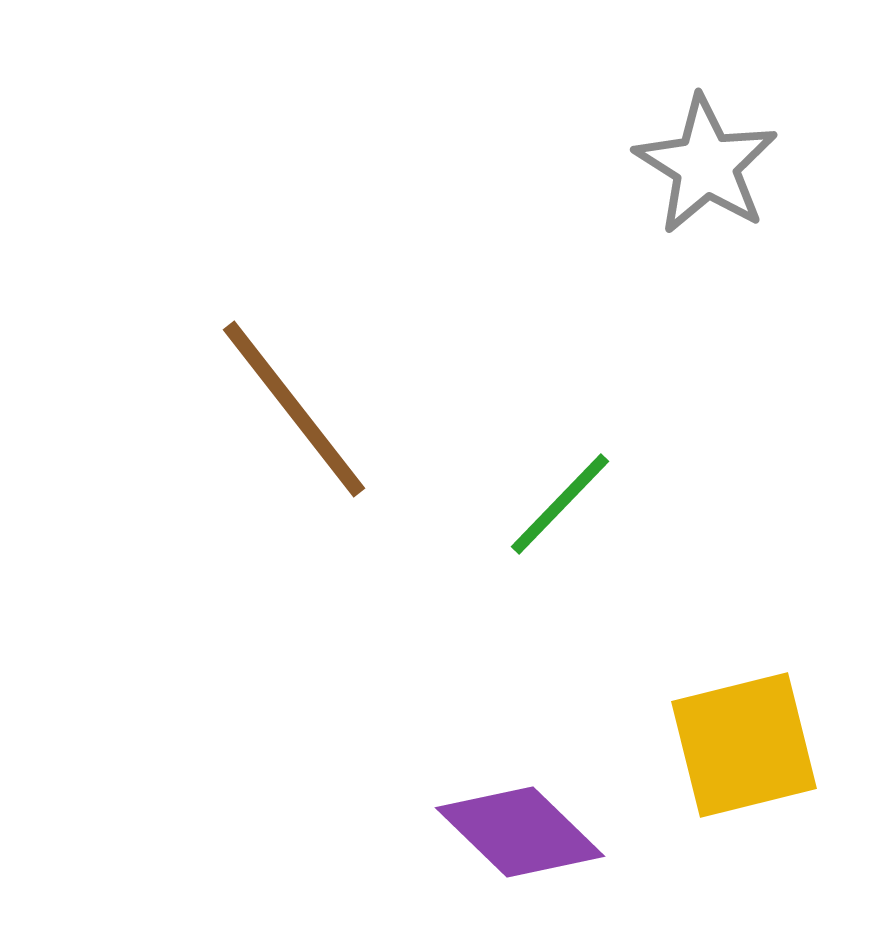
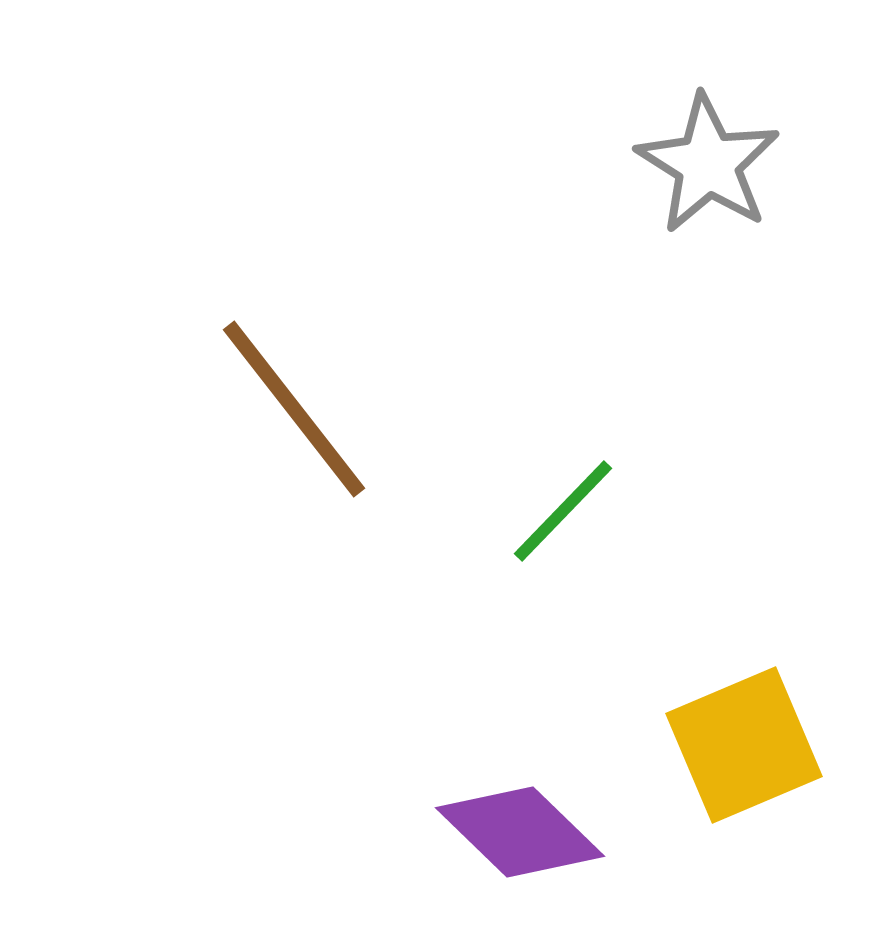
gray star: moved 2 px right, 1 px up
green line: moved 3 px right, 7 px down
yellow square: rotated 9 degrees counterclockwise
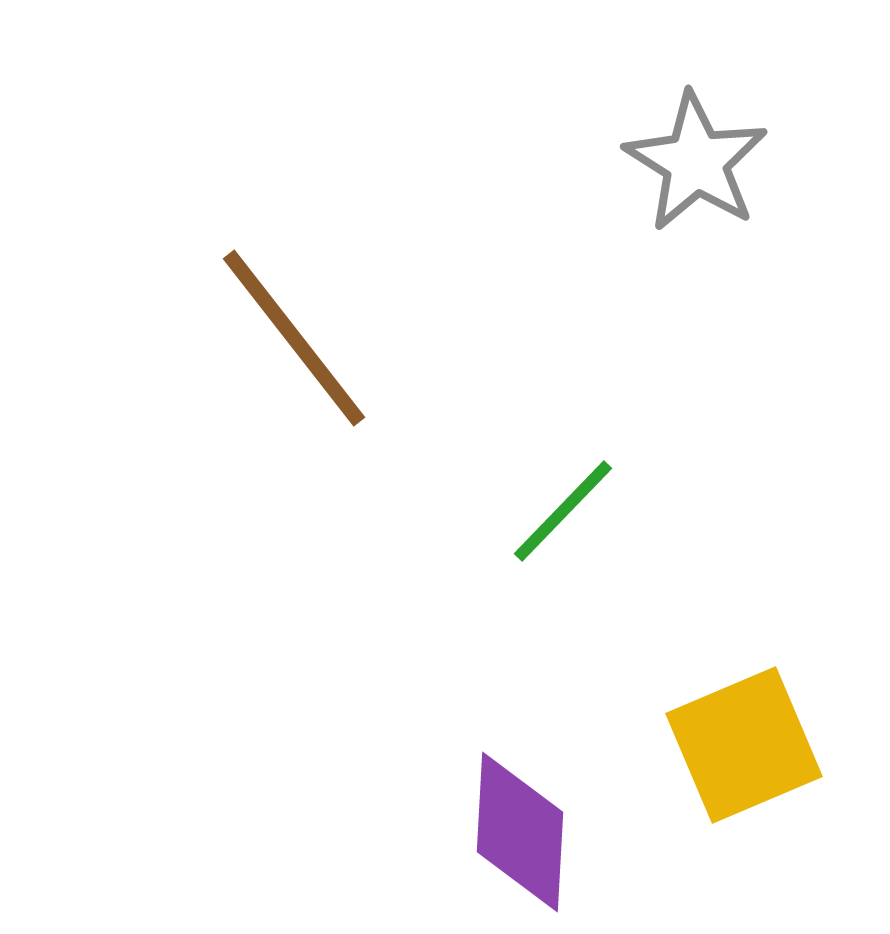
gray star: moved 12 px left, 2 px up
brown line: moved 71 px up
purple diamond: rotated 49 degrees clockwise
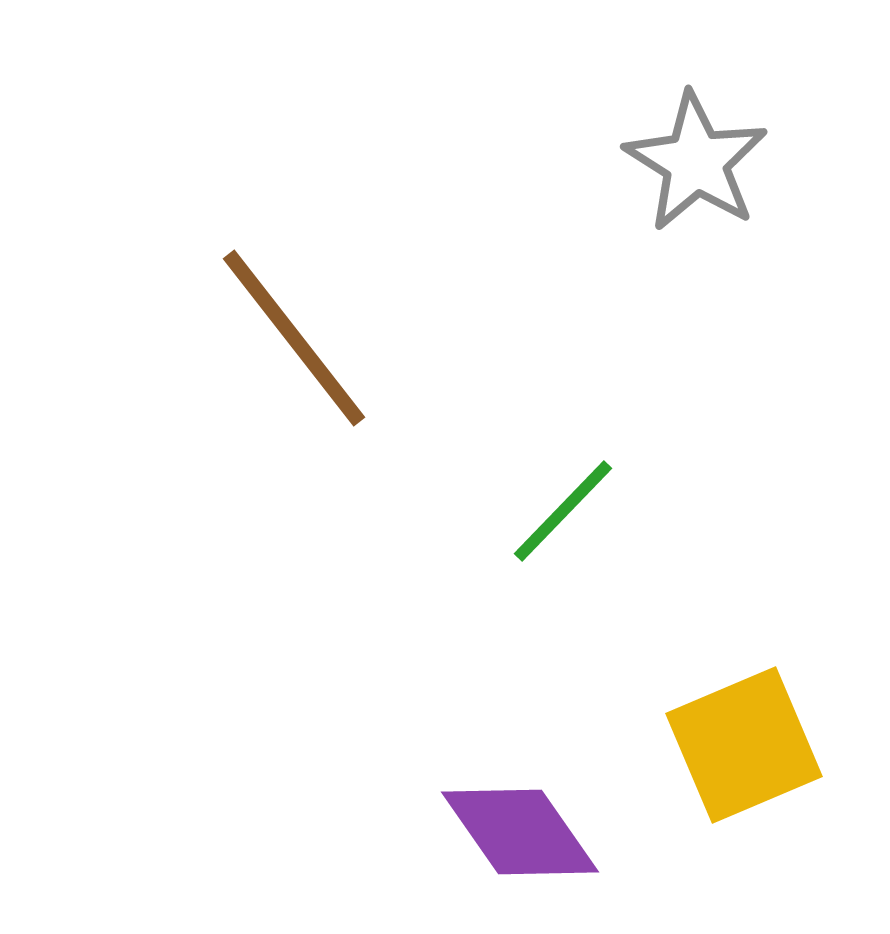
purple diamond: rotated 38 degrees counterclockwise
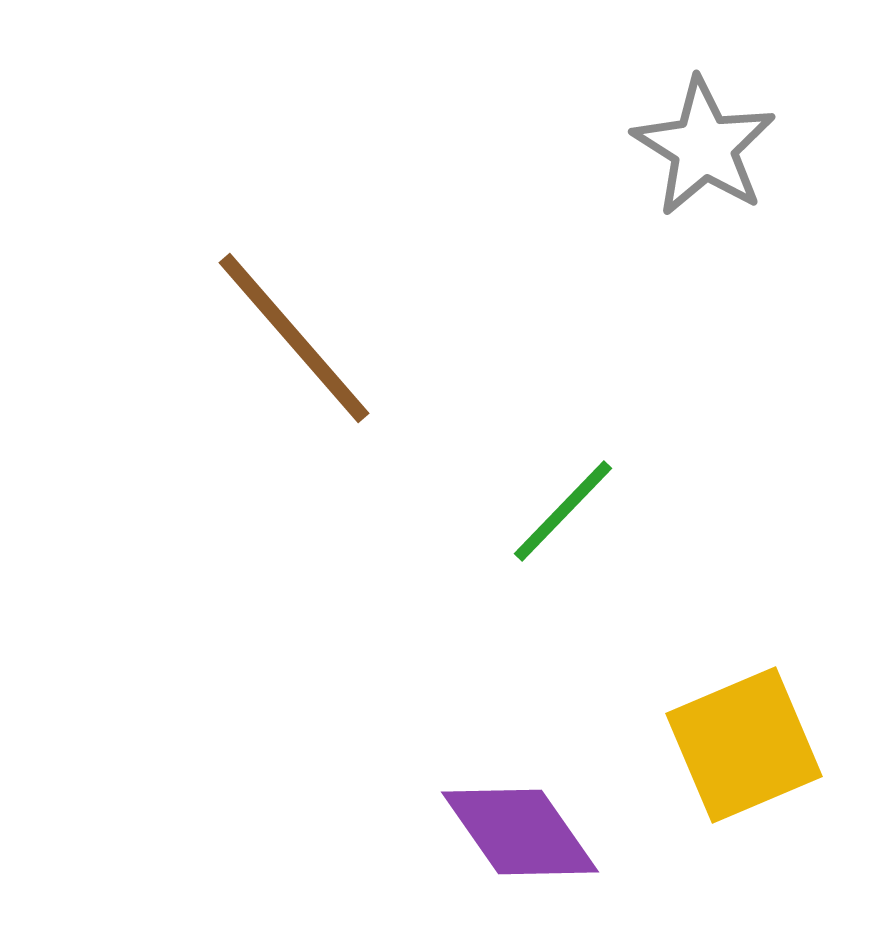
gray star: moved 8 px right, 15 px up
brown line: rotated 3 degrees counterclockwise
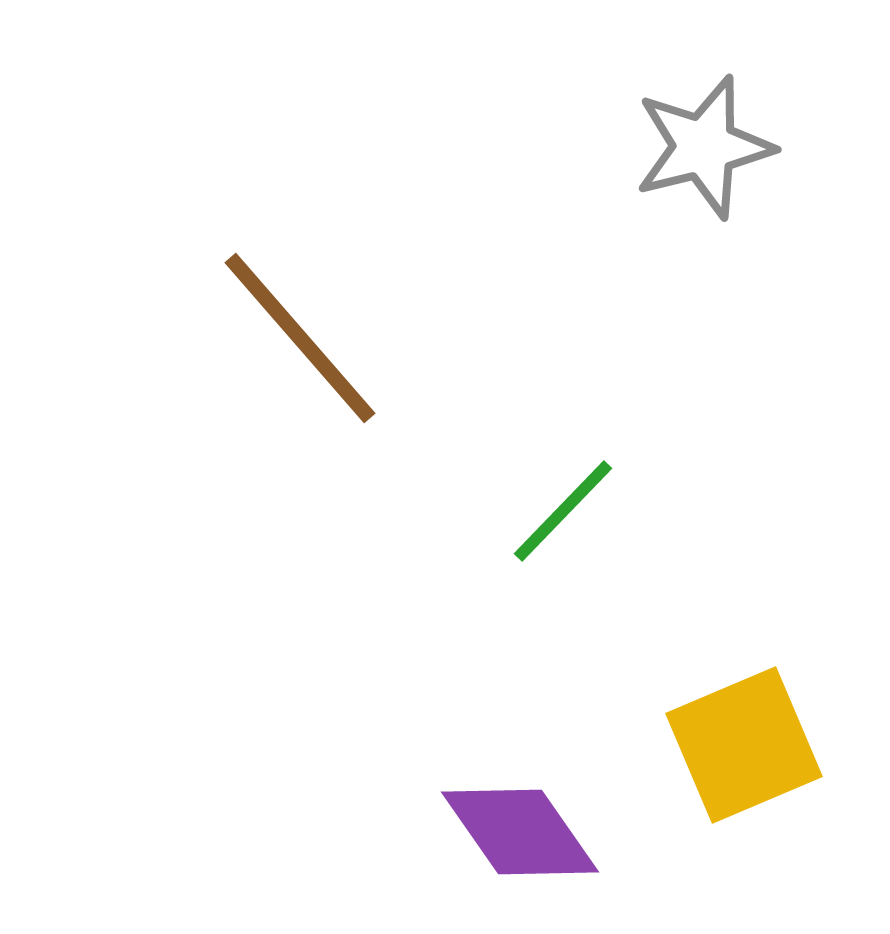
gray star: rotated 26 degrees clockwise
brown line: moved 6 px right
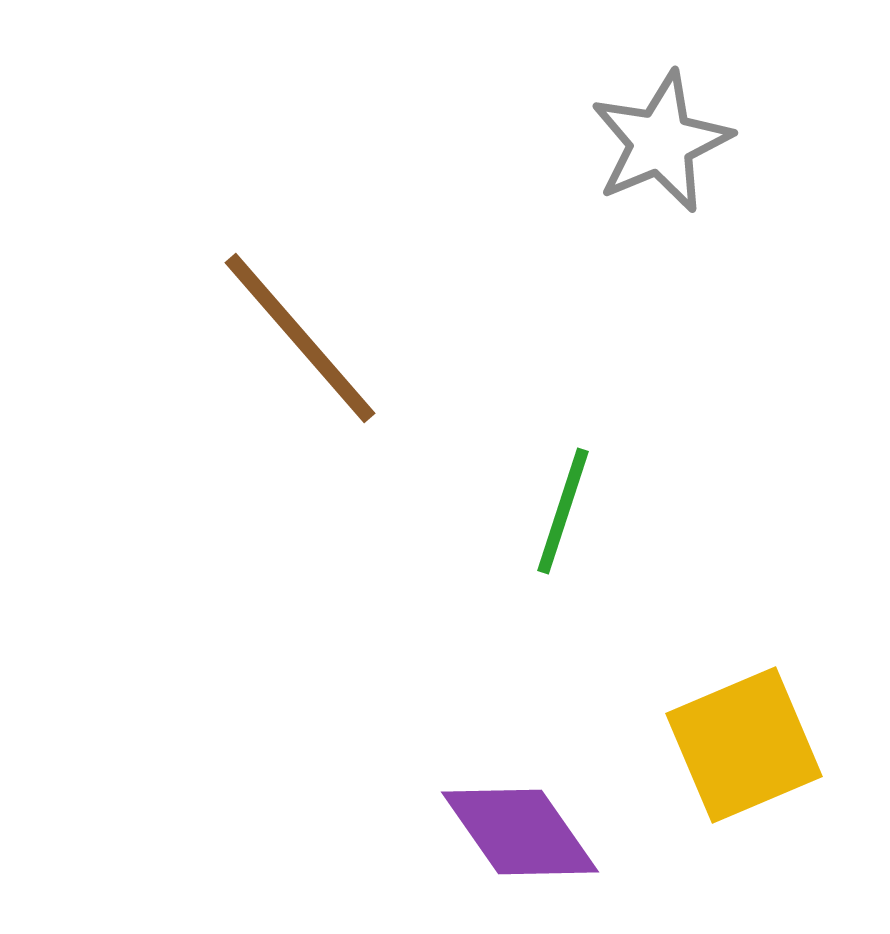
gray star: moved 43 px left, 5 px up; rotated 9 degrees counterclockwise
green line: rotated 26 degrees counterclockwise
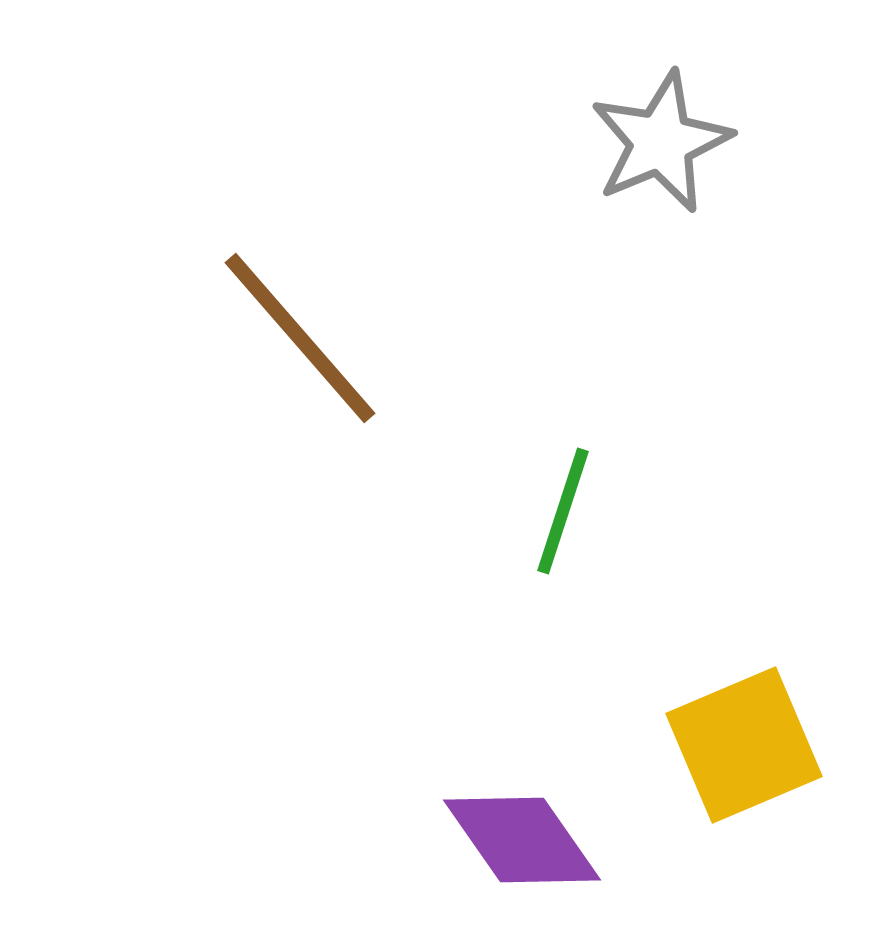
purple diamond: moved 2 px right, 8 px down
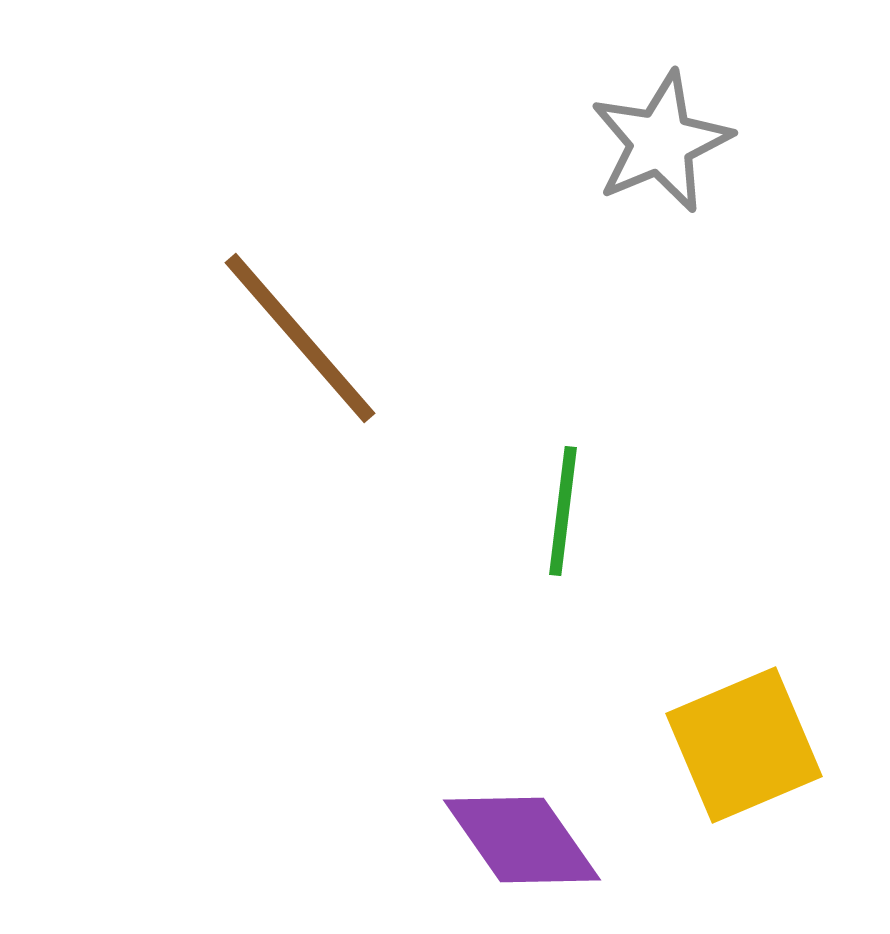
green line: rotated 11 degrees counterclockwise
